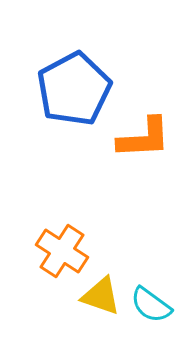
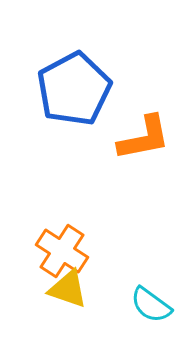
orange L-shape: rotated 8 degrees counterclockwise
yellow triangle: moved 33 px left, 7 px up
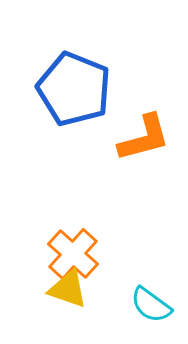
blue pentagon: rotated 22 degrees counterclockwise
orange L-shape: rotated 4 degrees counterclockwise
orange cross: moved 11 px right, 3 px down; rotated 9 degrees clockwise
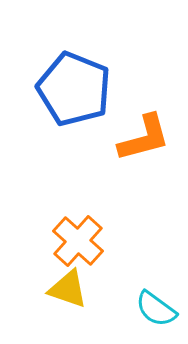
orange cross: moved 5 px right, 13 px up
cyan semicircle: moved 5 px right, 4 px down
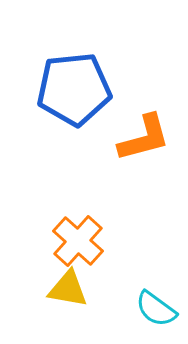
blue pentagon: rotated 28 degrees counterclockwise
yellow triangle: rotated 9 degrees counterclockwise
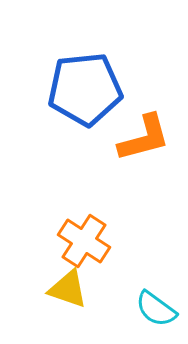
blue pentagon: moved 11 px right
orange cross: moved 6 px right; rotated 9 degrees counterclockwise
yellow triangle: rotated 9 degrees clockwise
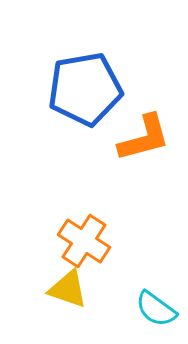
blue pentagon: rotated 4 degrees counterclockwise
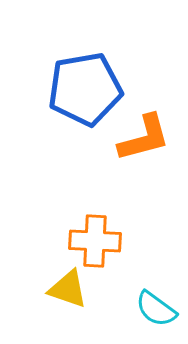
orange cross: moved 11 px right; rotated 30 degrees counterclockwise
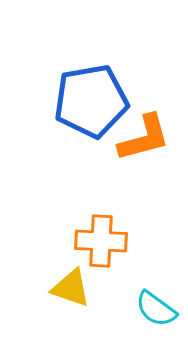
blue pentagon: moved 6 px right, 12 px down
orange cross: moved 6 px right
yellow triangle: moved 3 px right, 1 px up
